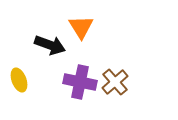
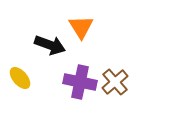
yellow ellipse: moved 1 px right, 2 px up; rotated 20 degrees counterclockwise
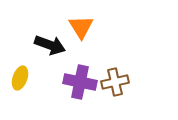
yellow ellipse: rotated 60 degrees clockwise
brown cross: rotated 28 degrees clockwise
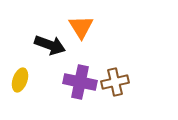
yellow ellipse: moved 2 px down
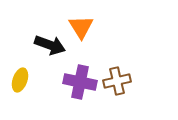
brown cross: moved 2 px right, 1 px up
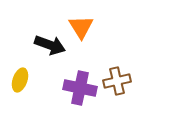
purple cross: moved 6 px down
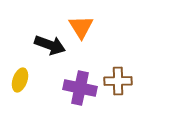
brown cross: moved 1 px right; rotated 12 degrees clockwise
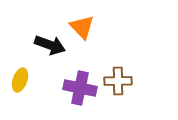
orange triangle: moved 1 px right; rotated 12 degrees counterclockwise
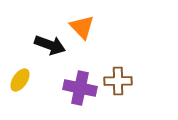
yellow ellipse: rotated 15 degrees clockwise
